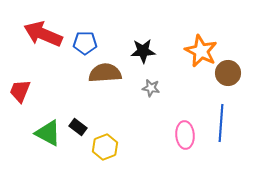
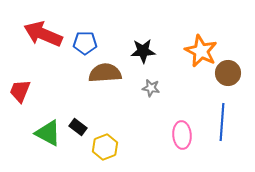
blue line: moved 1 px right, 1 px up
pink ellipse: moved 3 px left
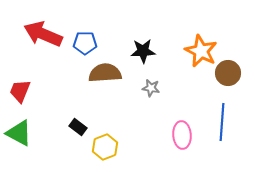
green triangle: moved 29 px left
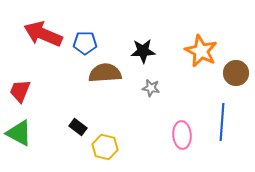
brown circle: moved 8 px right
yellow hexagon: rotated 25 degrees counterclockwise
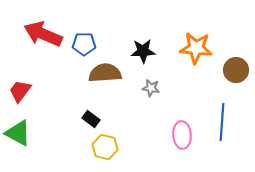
blue pentagon: moved 1 px left, 1 px down
orange star: moved 5 px left, 3 px up; rotated 20 degrees counterclockwise
brown circle: moved 3 px up
red trapezoid: rotated 15 degrees clockwise
black rectangle: moved 13 px right, 8 px up
green triangle: moved 1 px left
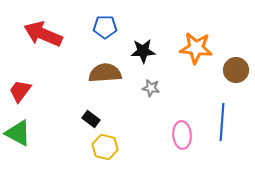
blue pentagon: moved 21 px right, 17 px up
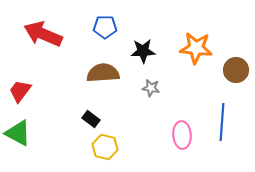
brown semicircle: moved 2 px left
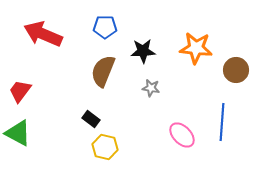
brown semicircle: moved 2 px up; rotated 64 degrees counterclockwise
pink ellipse: rotated 40 degrees counterclockwise
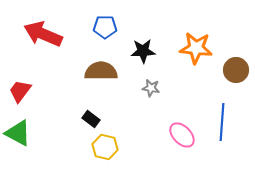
brown semicircle: moved 2 px left; rotated 68 degrees clockwise
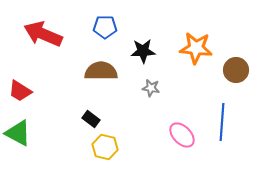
red trapezoid: rotated 95 degrees counterclockwise
